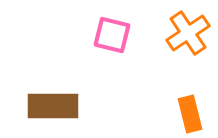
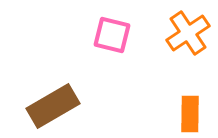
brown rectangle: rotated 30 degrees counterclockwise
orange rectangle: rotated 15 degrees clockwise
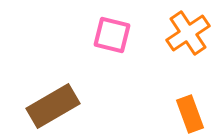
orange rectangle: rotated 21 degrees counterclockwise
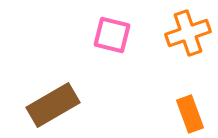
orange cross: rotated 15 degrees clockwise
brown rectangle: moved 1 px up
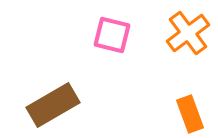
orange cross: rotated 18 degrees counterclockwise
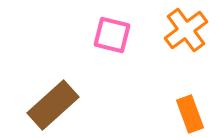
orange cross: moved 2 px left, 3 px up
brown rectangle: rotated 12 degrees counterclockwise
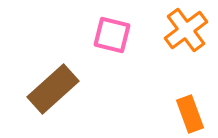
brown rectangle: moved 16 px up
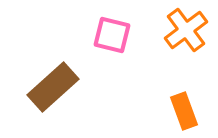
brown rectangle: moved 2 px up
orange rectangle: moved 6 px left, 3 px up
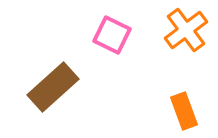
pink square: rotated 12 degrees clockwise
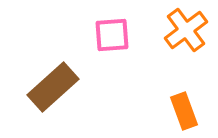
pink square: rotated 30 degrees counterclockwise
